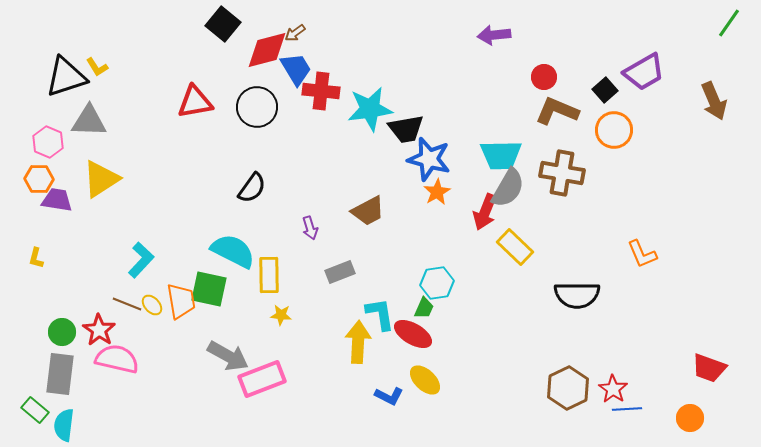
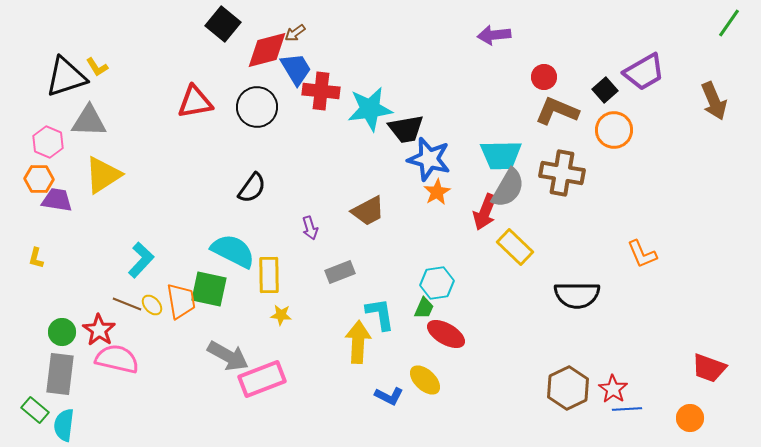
yellow triangle at (101, 179): moved 2 px right, 4 px up
red ellipse at (413, 334): moved 33 px right
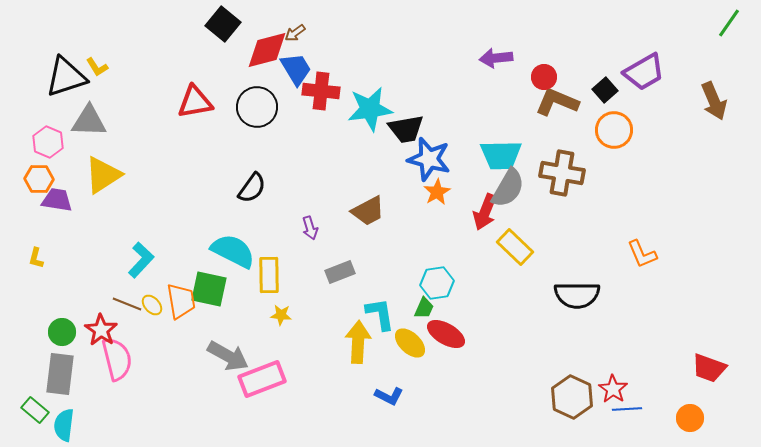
purple arrow at (494, 35): moved 2 px right, 23 px down
brown L-shape at (557, 111): moved 9 px up
red star at (99, 330): moved 2 px right
pink semicircle at (117, 359): rotated 63 degrees clockwise
yellow ellipse at (425, 380): moved 15 px left, 37 px up
brown hexagon at (568, 388): moved 4 px right, 9 px down; rotated 9 degrees counterclockwise
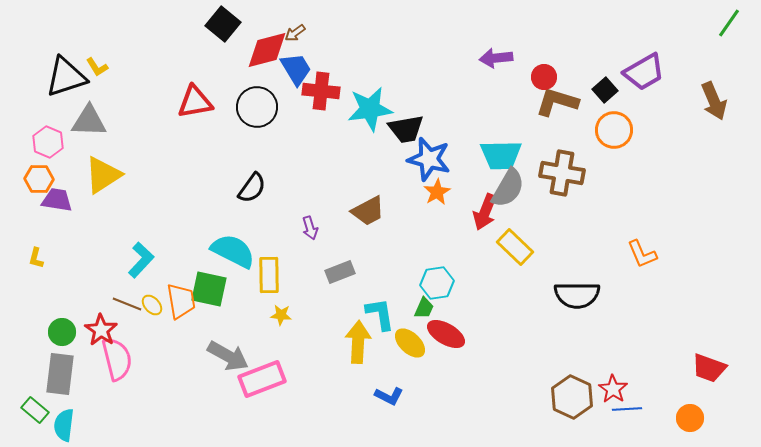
brown L-shape at (557, 102): rotated 6 degrees counterclockwise
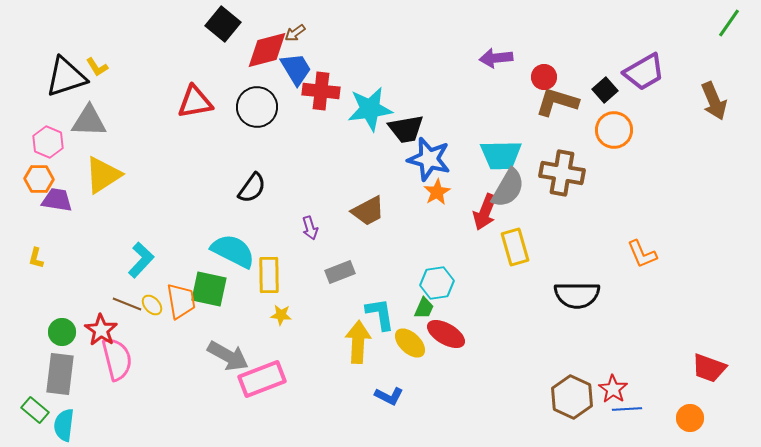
yellow rectangle at (515, 247): rotated 30 degrees clockwise
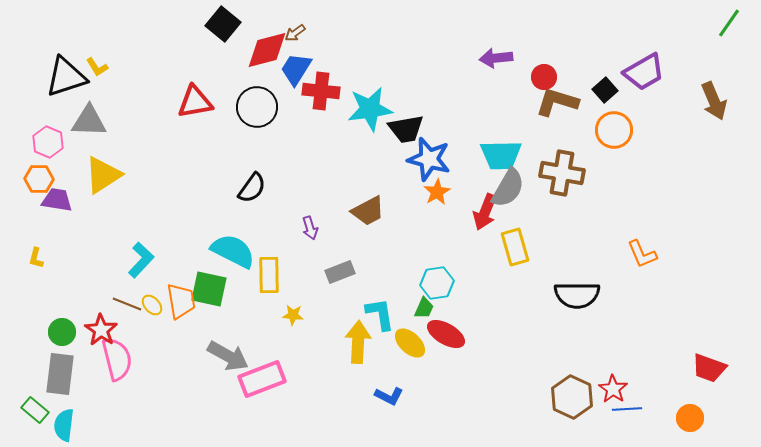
blue trapezoid at (296, 69): rotated 117 degrees counterclockwise
yellow star at (281, 315): moved 12 px right
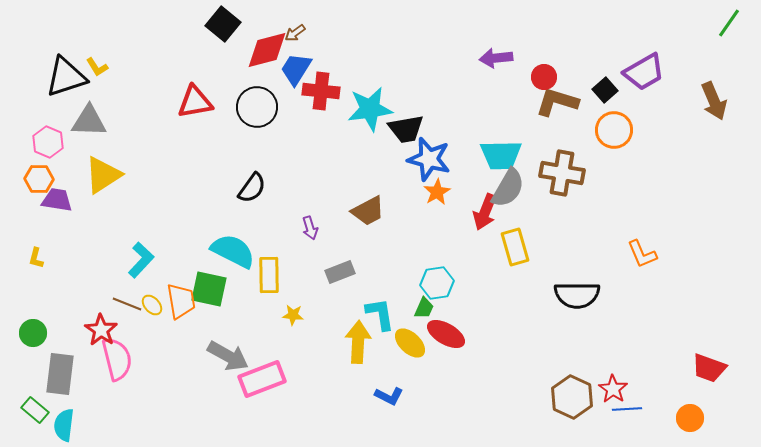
green circle at (62, 332): moved 29 px left, 1 px down
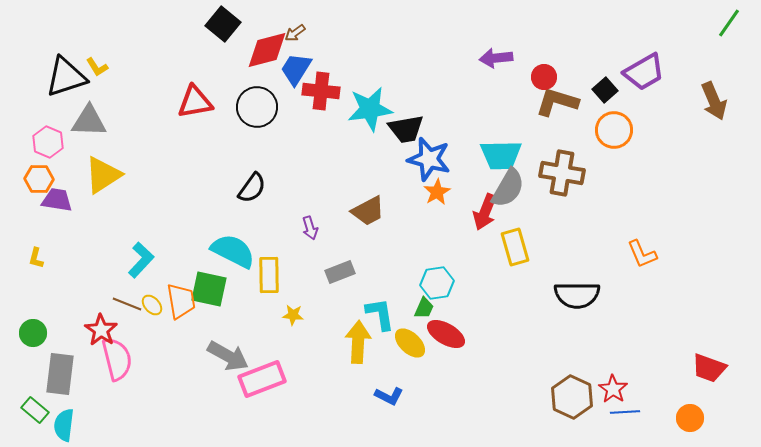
blue line at (627, 409): moved 2 px left, 3 px down
